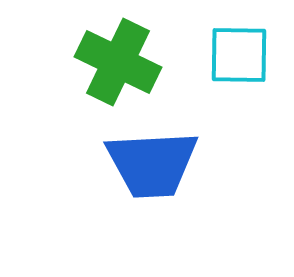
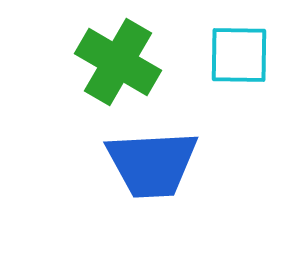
green cross: rotated 4 degrees clockwise
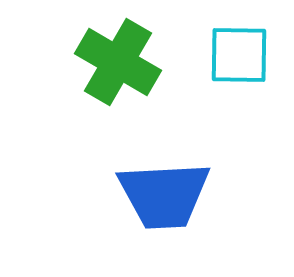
blue trapezoid: moved 12 px right, 31 px down
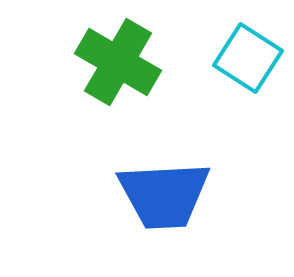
cyan square: moved 9 px right, 3 px down; rotated 32 degrees clockwise
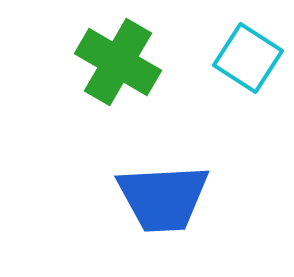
blue trapezoid: moved 1 px left, 3 px down
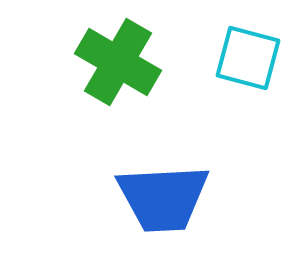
cyan square: rotated 18 degrees counterclockwise
